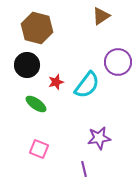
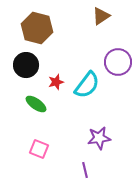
black circle: moved 1 px left
purple line: moved 1 px right, 1 px down
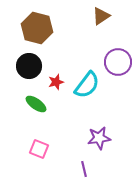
black circle: moved 3 px right, 1 px down
purple line: moved 1 px left, 1 px up
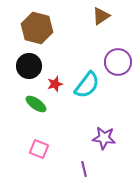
red star: moved 1 px left, 2 px down
purple star: moved 5 px right; rotated 15 degrees clockwise
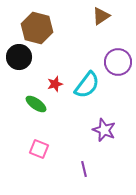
black circle: moved 10 px left, 9 px up
purple star: moved 8 px up; rotated 15 degrees clockwise
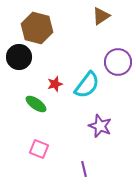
purple star: moved 4 px left, 4 px up
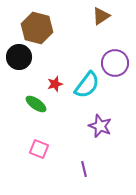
purple circle: moved 3 px left, 1 px down
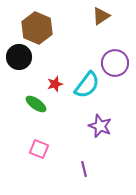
brown hexagon: rotated 8 degrees clockwise
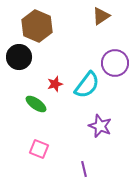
brown hexagon: moved 2 px up
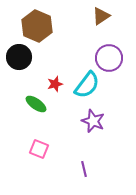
purple circle: moved 6 px left, 5 px up
purple star: moved 7 px left, 5 px up
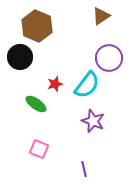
black circle: moved 1 px right
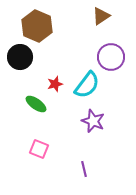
purple circle: moved 2 px right, 1 px up
